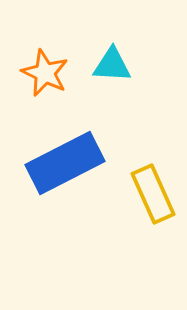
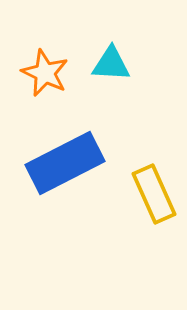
cyan triangle: moved 1 px left, 1 px up
yellow rectangle: moved 1 px right
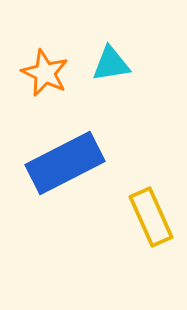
cyan triangle: rotated 12 degrees counterclockwise
yellow rectangle: moved 3 px left, 23 px down
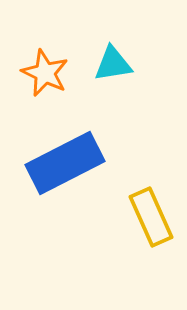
cyan triangle: moved 2 px right
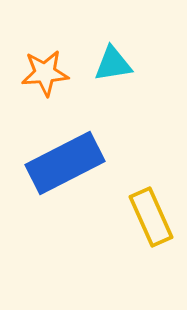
orange star: rotated 30 degrees counterclockwise
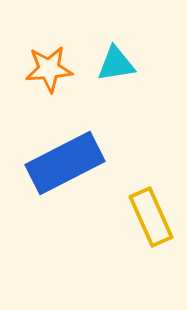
cyan triangle: moved 3 px right
orange star: moved 4 px right, 4 px up
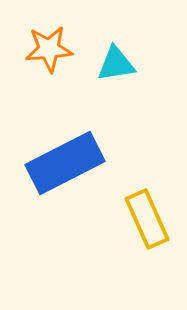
orange star: moved 20 px up
yellow rectangle: moved 4 px left, 2 px down
